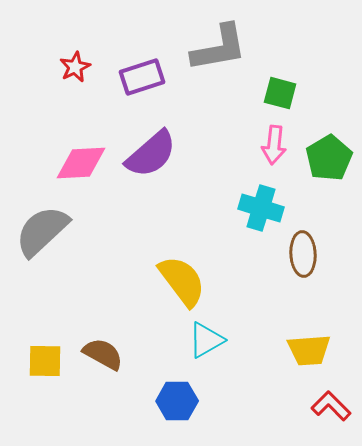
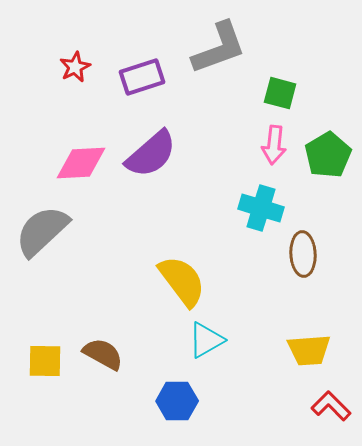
gray L-shape: rotated 10 degrees counterclockwise
green pentagon: moved 1 px left, 3 px up
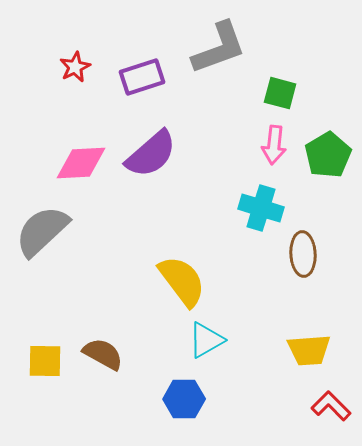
blue hexagon: moved 7 px right, 2 px up
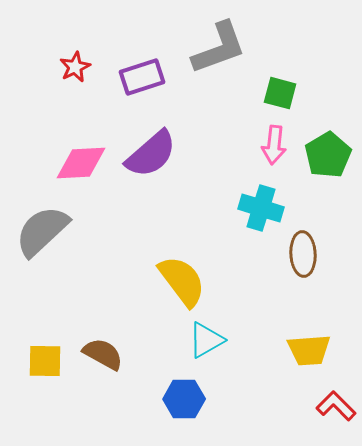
red L-shape: moved 5 px right
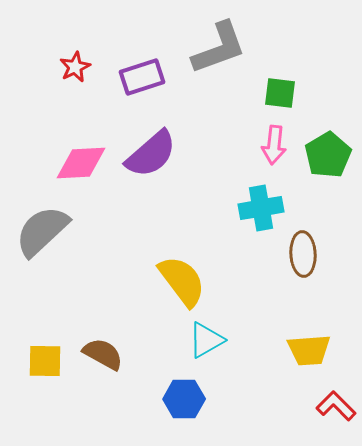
green square: rotated 8 degrees counterclockwise
cyan cross: rotated 27 degrees counterclockwise
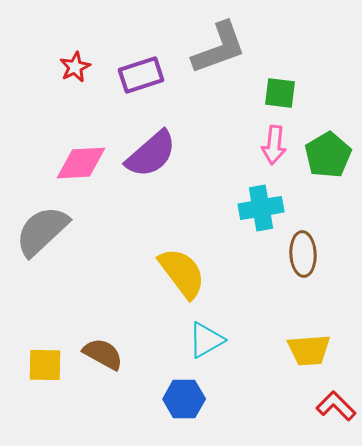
purple rectangle: moved 1 px left, 2 px up
yellow semicircle: moved 8 px up
yellow square: moved 4 px down
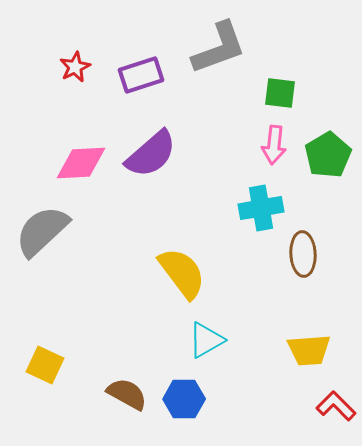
brown semicircle: moved 24 px right, 40 px down
yellow square: rotated 24 degrees clockwise
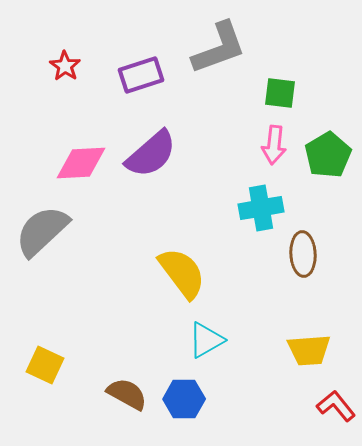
red star: moved 10 px left, 1 px up; rotated 12 degrees counterclockwise
red L-shape: rotated 6 degrees clockwise
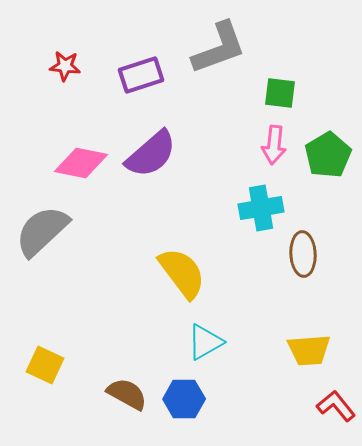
red star: rotated 28 degrees counterclockwise
pink diamond: rotated 14 degrees clockwise
cyan triangle: moved 1 px left, 2 px down
